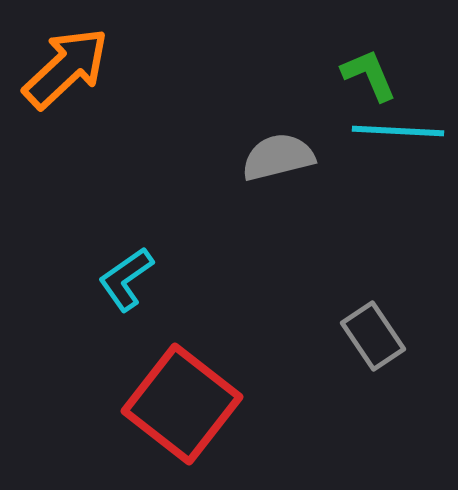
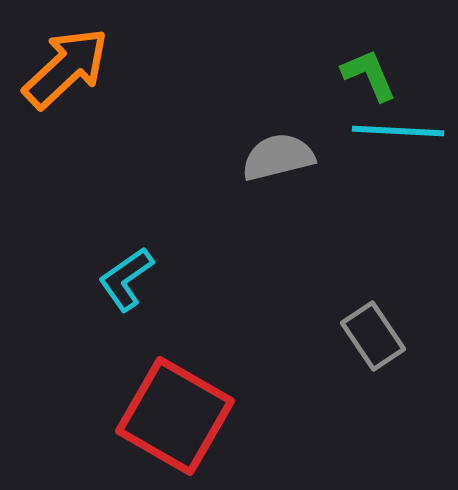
red square: moved 7 px left, 12 px down; rotated 8 degrees counterclockwise
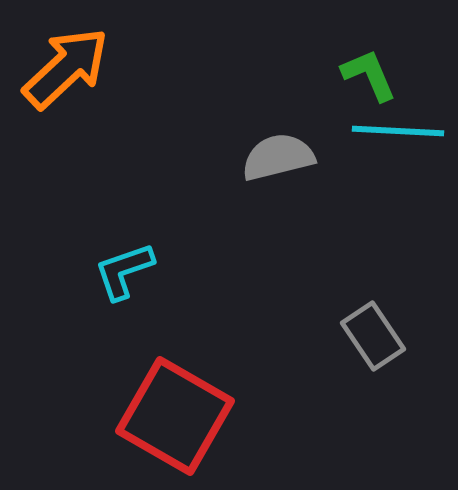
cyan L-shape: moved 2 px left, 8 px up; rotated 16 degrees clockwise
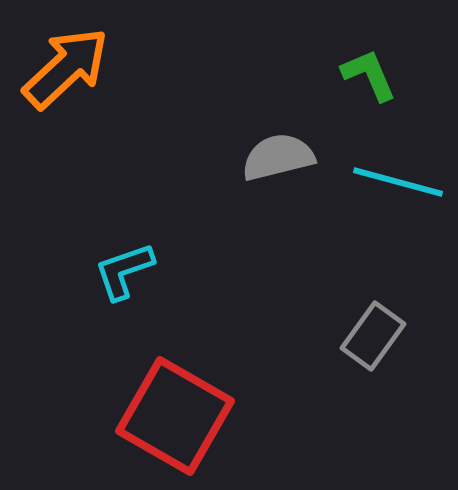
cyan line: moved 51 px down; rotated 12 degrees clockwise
gray rectangle: rotated 70 degrees clockwise
